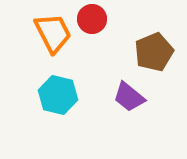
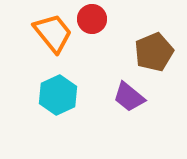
orange trapezoid: rotated 12 degrees counterclockwise
cyan hexagon: rotated 21 degrees clockwise
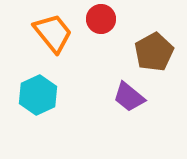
red circle: moved 9 px right
brown pentagon: rotated 6 degrees counterclockwise
cyan hexagon: moved 20 px left
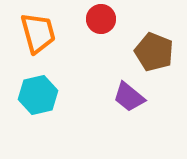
orange trapezoid: moved 15 px left; rotated 24 degrees clockwise
brown pentagon: rotated 21 degrees counterclockwise
cyan hexagon: rotated 12 degrees clockwise
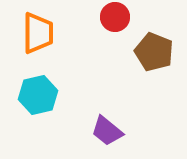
red circle: moved 14 px right, 2 px up
orange trapezoid: rotated 15 degrees clockwise
purple trapezoid: moved 22 px left, 34 px down
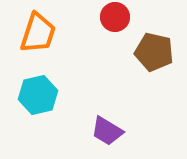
orange trapezoid: rotated 18 degrees clockwise
brown pentagon: rotated 9 degrees counterclockwise
purple trapezoid: rotated 8 degrees counterclockwise
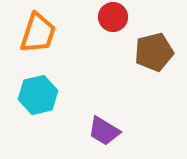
red circle: moved 2 px left
brown pentagon: rotated 27 degrees counterclockwise
purple trapezoid: moved 3 px left
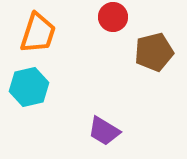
cyan hexagon: moved 9 px left, 8 px up
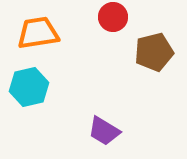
orange trapezoid: rotated 117 degrees counterclockwise
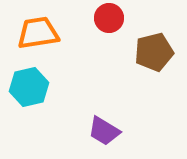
red circle: moved 4 px left, 1 px down
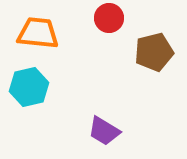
orange trapezoid: rotated 15 degrees clockwise
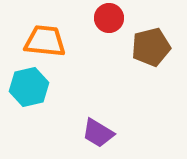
orange trapezoid: moved 7 px right, 8 px down
brown pentagon: moved 3 px left, 5 px up
purple trapezoid: moved 6 px left, 2 px down
